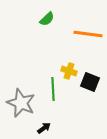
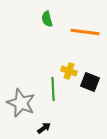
green semicircle: rotated 119 degrees clockwise
orange line: moved 3 px left, 2 px up
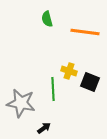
gray star: rotated 12 degrees counterclockwise
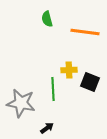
yellow cross: moved 1 px up; rotated 21 degrees counterclockwise
black arrow: moved 3 px right
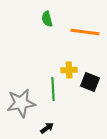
gray star: rotated 20 degrees counterclockwise
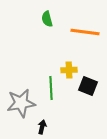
black square: moved 2 px left, 4 px down
green line: moved 2 px left, 1 px up
black arrow: moved 5 px left, 1 px up; rotated 40 degrees counterclockwise
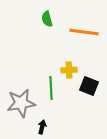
orange line: moved 1 px left
black square: moved 1 px right
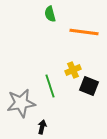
green semicircle: moved 3 px right, 5 px up
yellow cross: moved 4 px right; rotated 21 degrees counterclockwise
green line: moved 1 px left, 2 px up; rotated 15 degrees counterclockwise
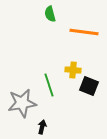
yellow cross: rotated 28 degrees clockwise
green line: moved 1 px left, 1 px up
gray star: moved 1 px right
